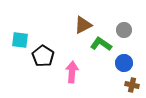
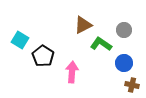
cyan square: rotated 24 degrees clockwise
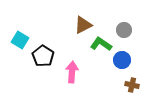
blue circle: moved 2 px left, 3 px up
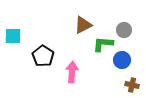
cyan square: moved 7 px left, 4 px up; rotated 30 degrees counterclockwise
green L-shape: moved 2 px right; rotated 30 degrees counterclockwise
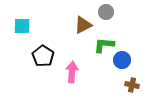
gray circle: moved 18 px left, 18 px up
cyan square: moved 9 px right, 10 px up
green L-shape: moved 1 px right, 1 px down
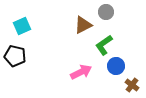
cyan square: rotated 24 degrees counterclockwise
green L-shape: rotated 40 degrees counterclockwise
black pentagon: moved 28 px left; rotated 20 degrees counterclockwise
blue circle: moved 6 px left, 6 px down
pink arrow: moved 9 px right; rotated 60 degrees clockwise
brown cross: rotated 24 degrees clockwise
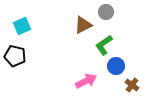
pink arrow: moved 5 px right, 9 px down
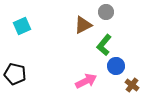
green L-shape: rotated 15 degrees counterclockwise
black pentagon: moved 18 px down
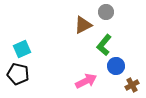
cyan square: moved 23 px down
black pentagon: moved 3 px right
brown cross: rotated 24 degrees clockwise
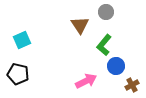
brown triangle: moved 3 px left; rotated 36 degrees counterclockwise
cyan square: moved 9 px up
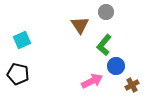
pink arrow: moved 6 px right
